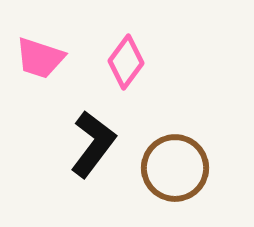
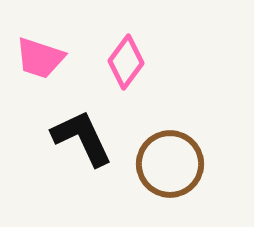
black L-shape: moved 11 px left, 6 px up; rotated 62 degrees counterclockwise
brown circle: moved 5 px left, 4 px up
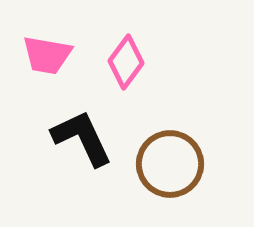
pink trapezoid: moved 7 px right, 3 px up; rotated 8 degrees counterclockwise
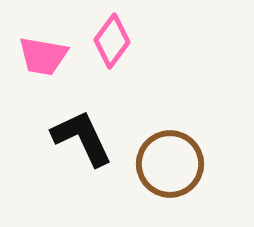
pink trapezoid: moved 4 px left, 1 px down
pink diamond: moved 14 px left, 21 px up
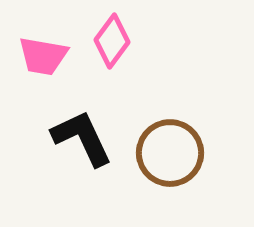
brown circle: moved 11 px up
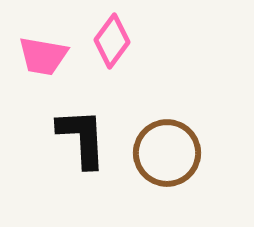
black L-shape: rotated 22 degrees clockwise
brown circle: moved 3 px left
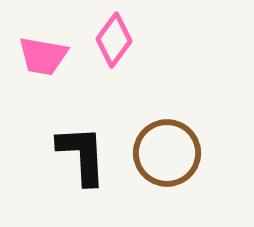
pink diamond: moved 2 px right, 1 px up
black L-shape: moved 17 px down
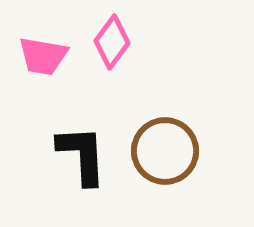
pink diamond: moved 2 px left, 2 px down
brown circle: moved 2 px left, 2 px up
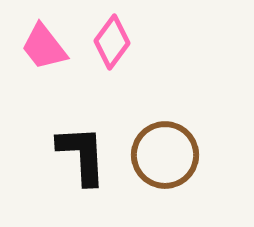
pink trapezoid: moved 1 px right, 9 px up; rotated 42 degrees clockwise
brown circle: moved 4 px down
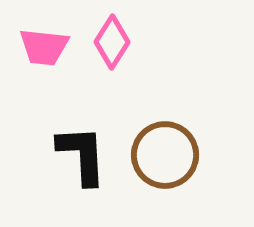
pink diamond: rotated 4 degrees counterclockwise
pink trapezoid: rotated 46 degrees counterclockwise
